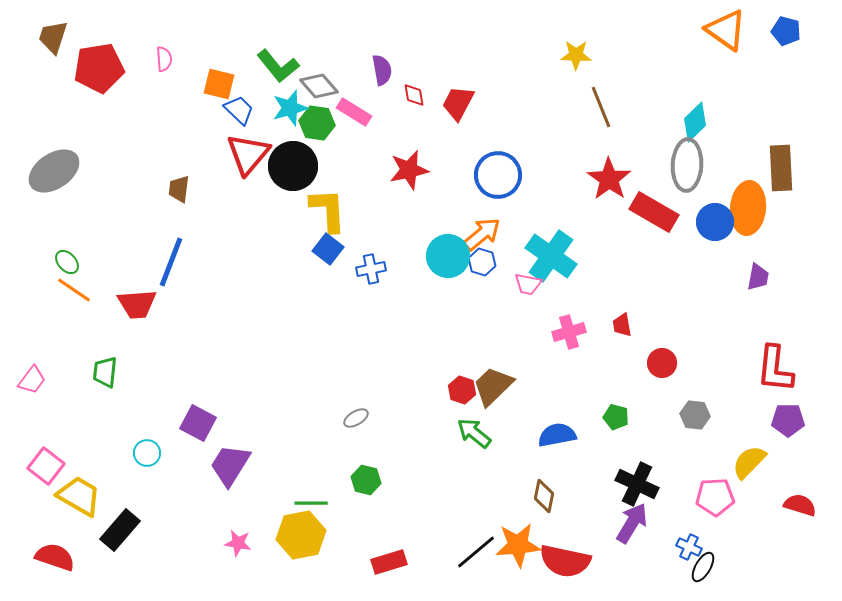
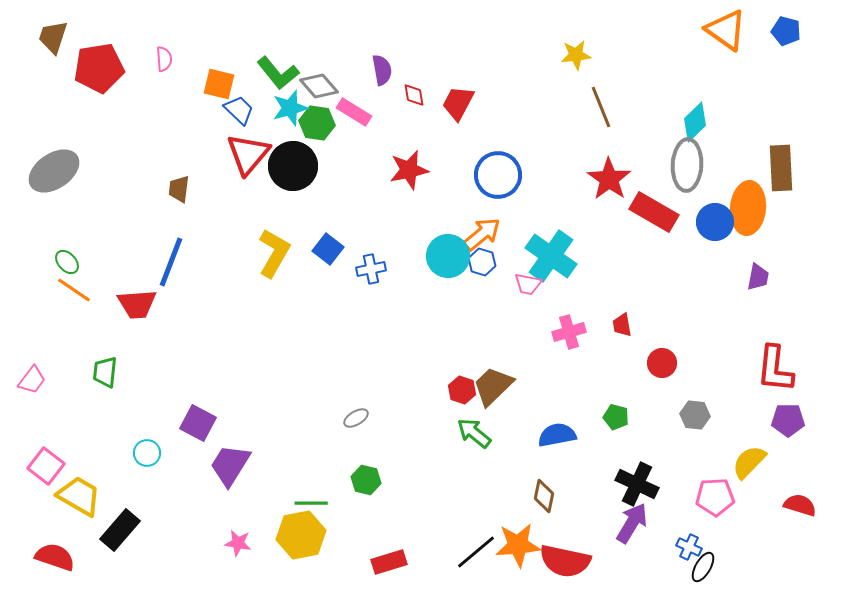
yellow star at (576, 55): rotated 8 degrees counterclockwise
green L-shape at (278, 66): moved 7 px down
yellow L-shape at (328, 210): moved 54 px left, 43 px down; rotated 33 degrees clockwise
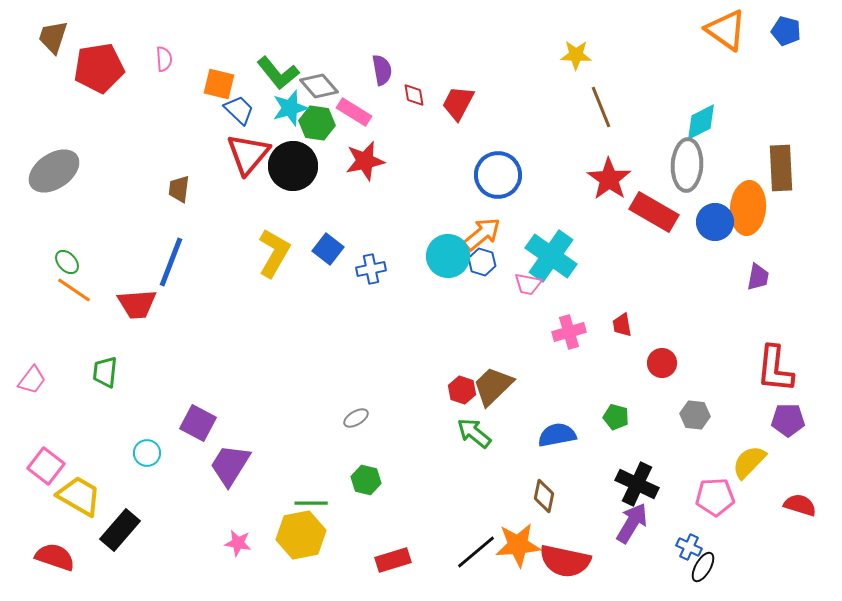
yellow star at (576, 55): rotated 8 degrees clockwise
cyan diamond at (695, 122): moved 6 px right; rotated 18 degrees clockwise
red star at (409, 170): moved 44 px left, 9 px up
red rectangle at (389, 562): moved 4 px right, 2 px up
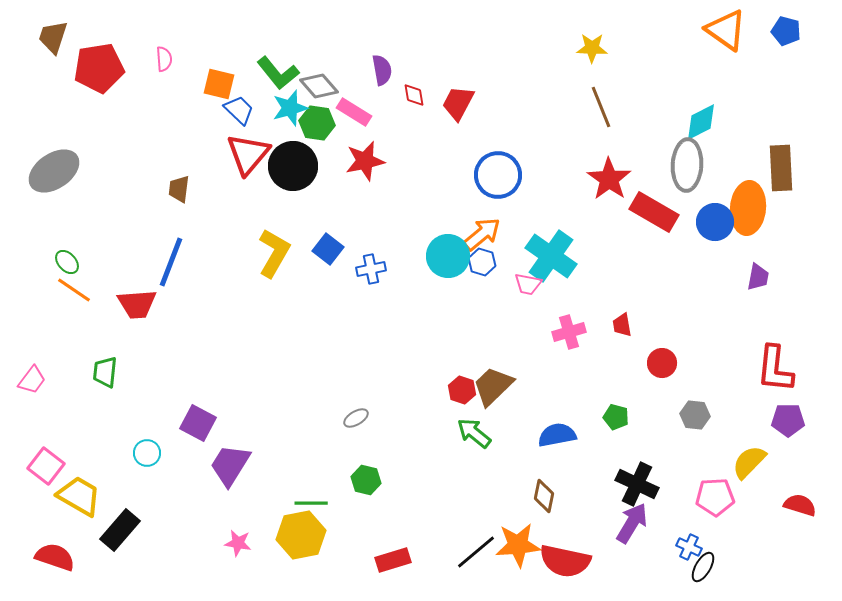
yellow star at (576, 55): moved 16 px right, 7 px up
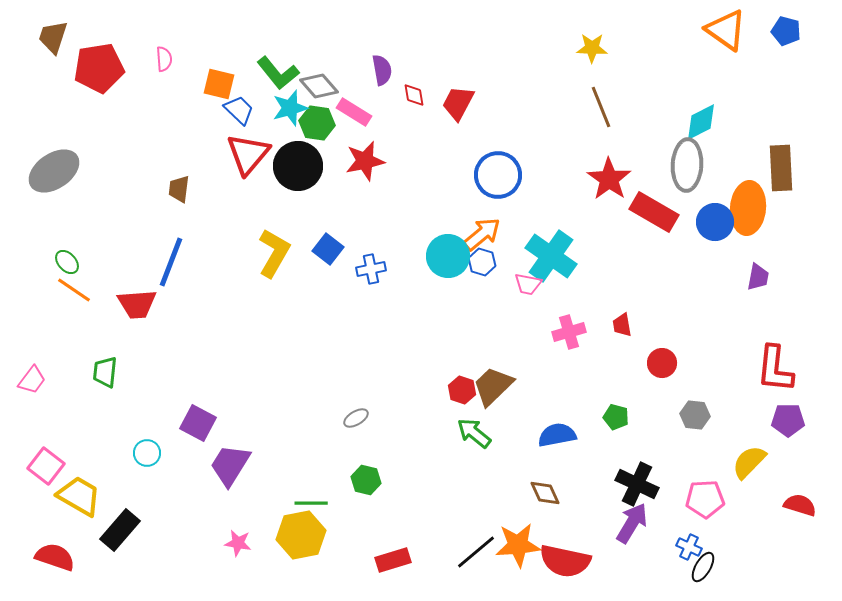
black circle at (293, 166): moved 5 px right
brown diamond at (544, 496): moved 1 px right, 3 px up; rotated 36 degrees counterclockwise
pink pentagon at (715, 497): moved 10 px left, 2 px down
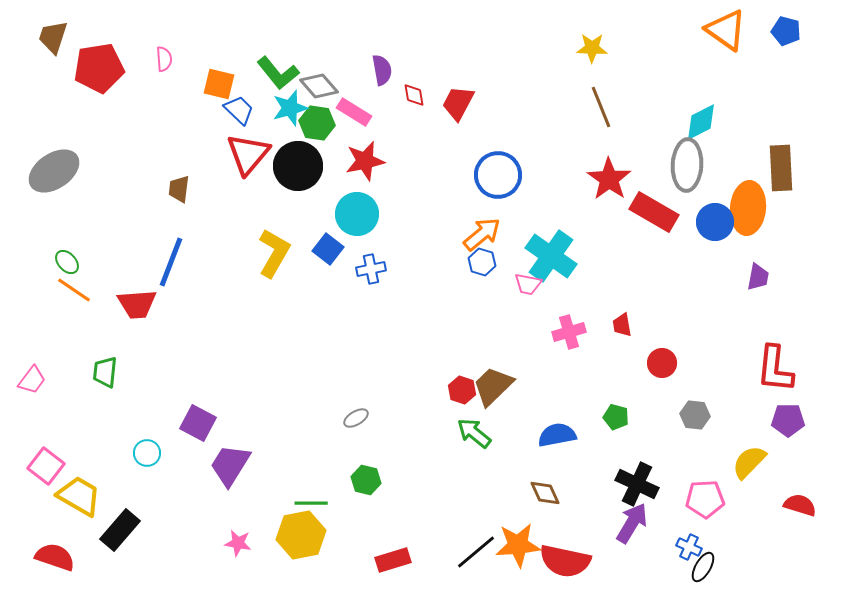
cyan circle at (448, 256): moved 91 px left, 42 px up
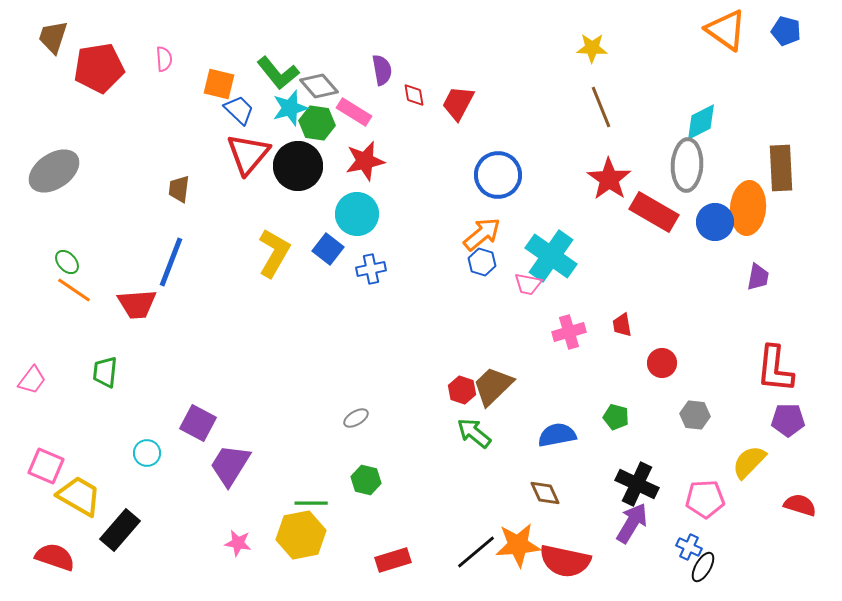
pink square at (46, 466): rotated 15 degrees counterclockwise
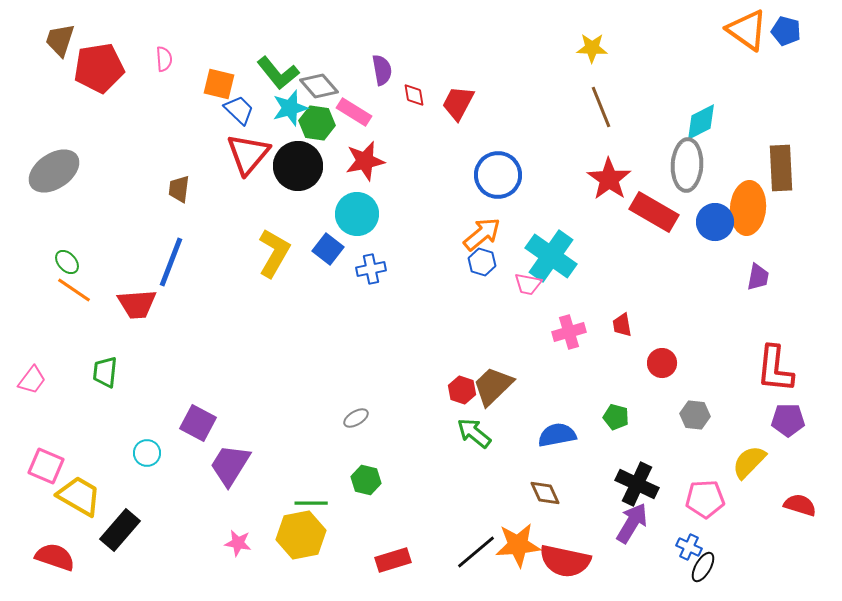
orange triangle at (726, 30): moved 21 px right
brown trapezoid at (53, 37): moved 7 px right, 3 px down
